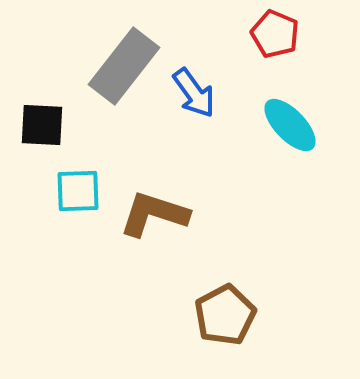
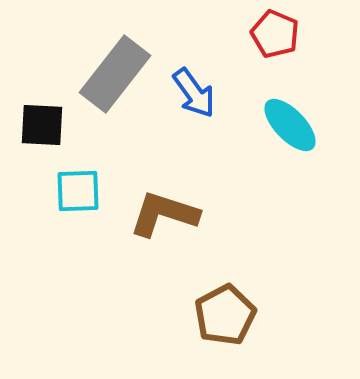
gray rectangle: moved 9 px left, 8 px down
brown L-shape: moved 10 px right
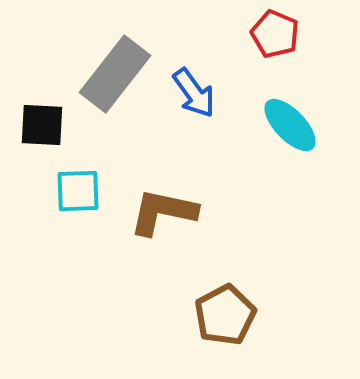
brown L-shape: moved 1 px left, 2 px up; rotated 6 degrees counterclockwise
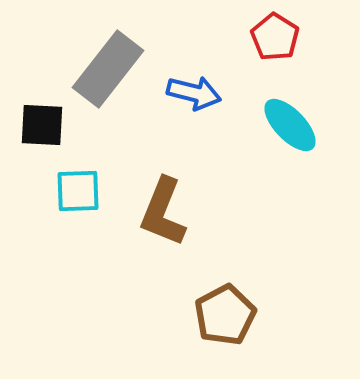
red pentagon: moved 3 px down; rotated 9 degrees clockwise
gray rectangle: moved 7 px left, 5 px up
blue arrow: rotated 40 degrees counterclockwise
brown L-shape: rotated 80 degrees counterclockwise
